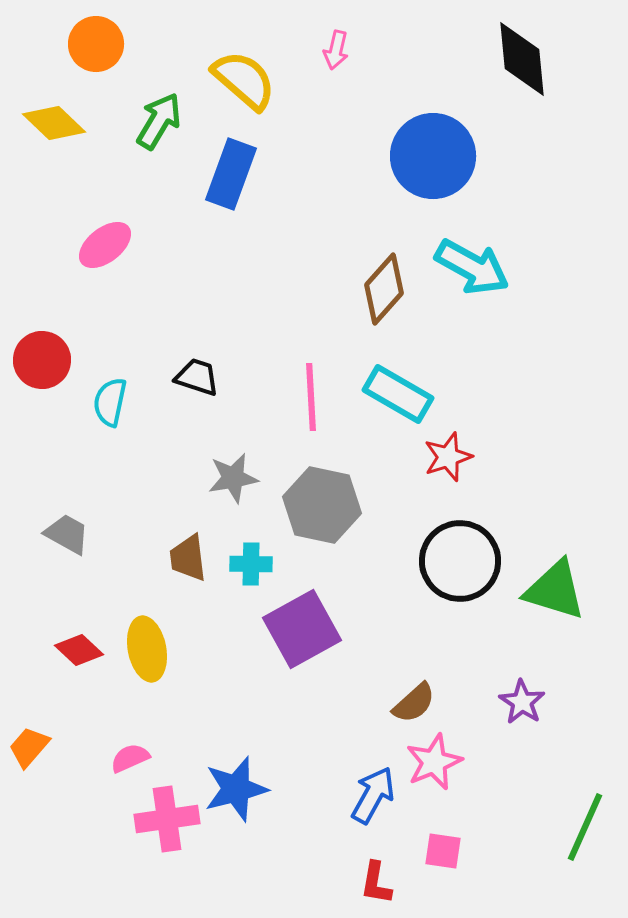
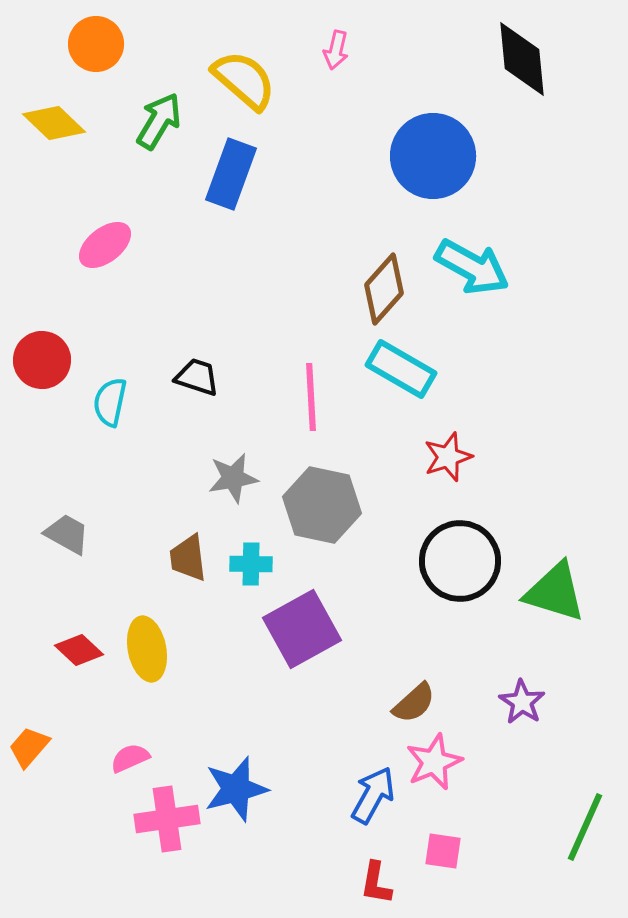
cyan rectangle: moved 3 px right, 25 px up
green triangle: moved 2 px down
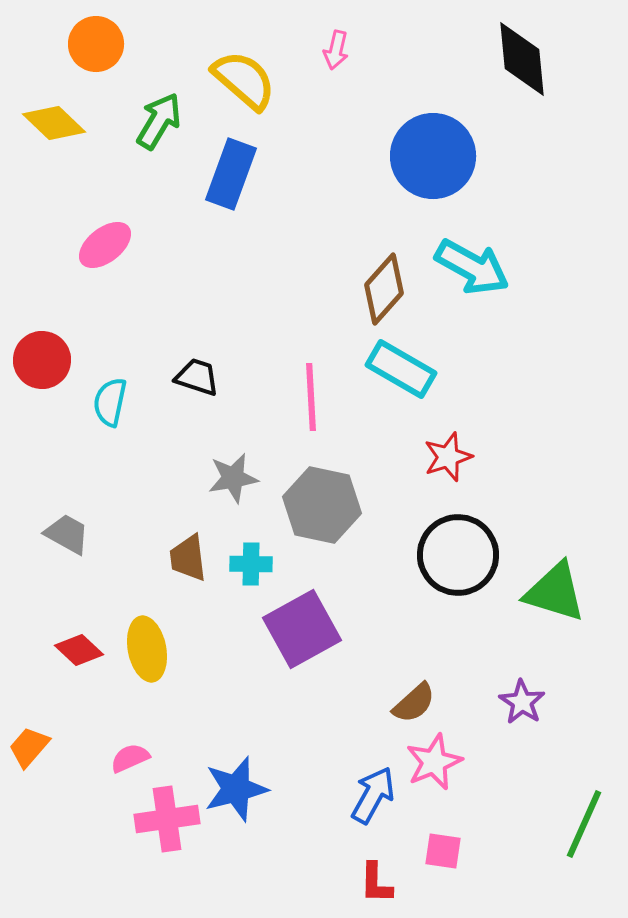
black circle: moved 2 px left, 6 px up
green line: moved 1 px left, 3 px up
red L-shape: rotated 9 degrees counterclockwise
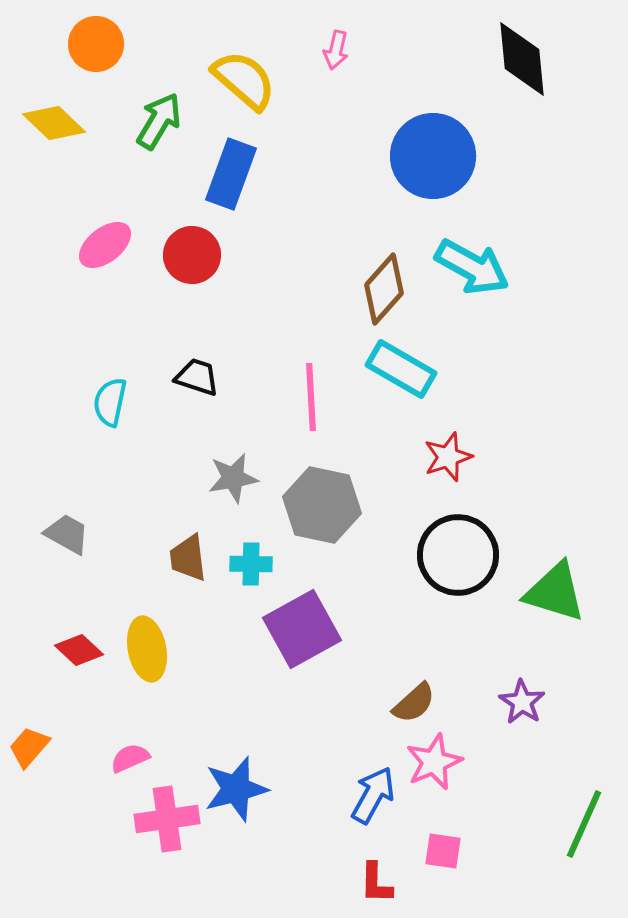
red circle: moved 150 px right, 105 px up
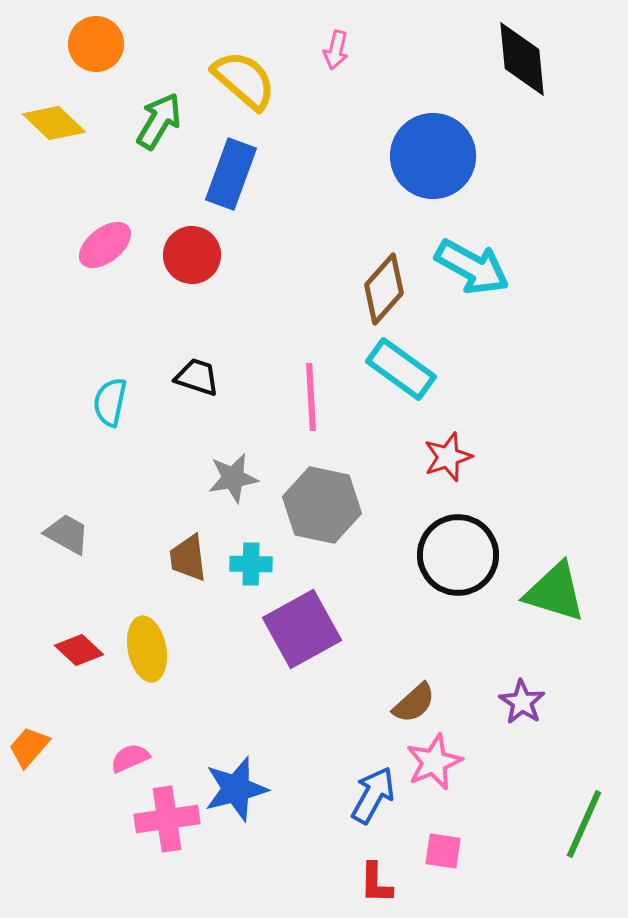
cyan rectangle: rotated 6 degrees clockwise
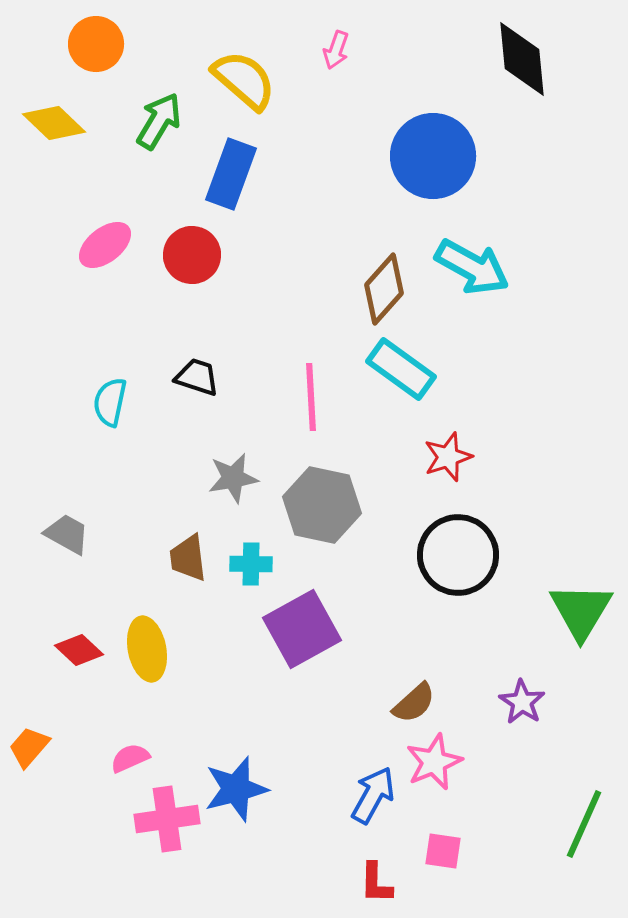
pink arrow: rotated 6 degrees clockwise
green triangle: moved 26 px right, 19 px down; rotated 44 degrees clockwise
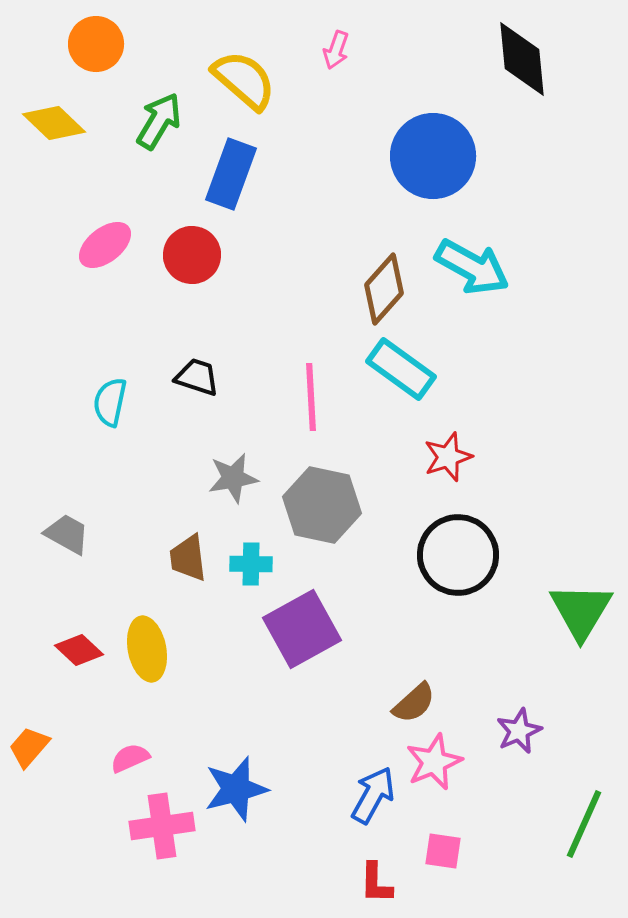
purple star: moved 3 px left, 29 px down; rotated 15 degrees clockwise
pink cross: moved 5 px left, 7 px down
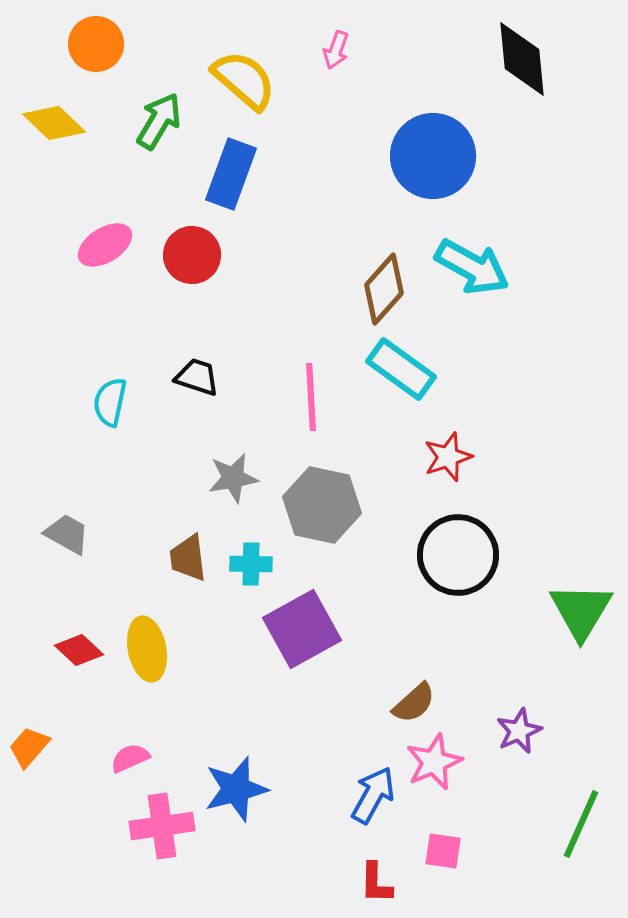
pink ellipse: rotated 6 degrees clockwise
green line: moved 3 px left
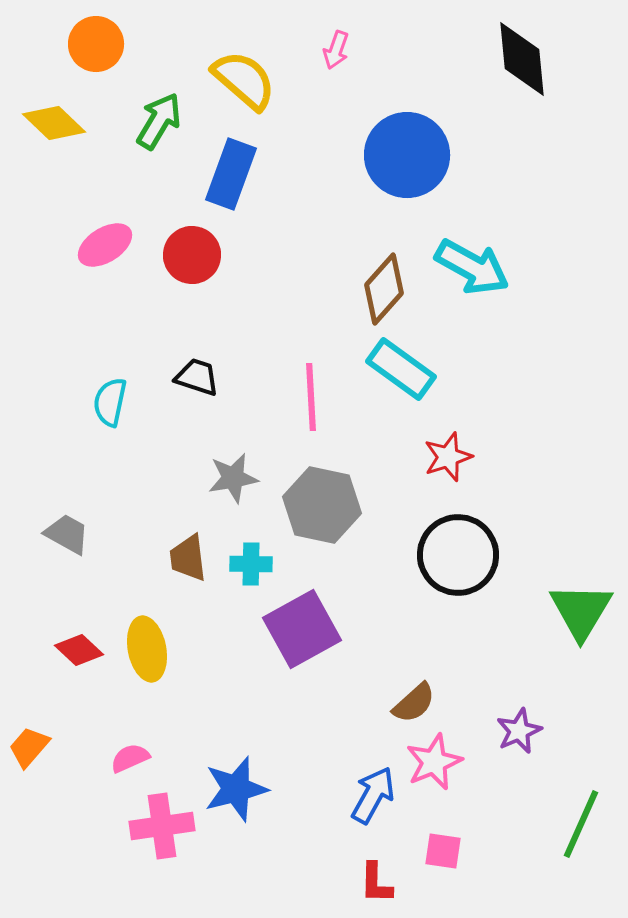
blue circle: moved 26 px left, 1 px up
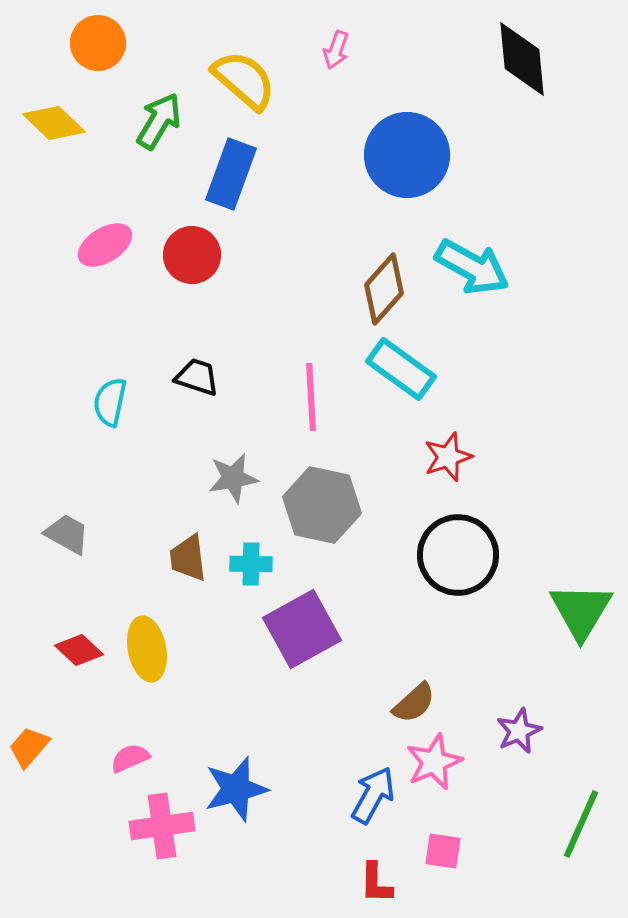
orange circle: moved 2 px right, 1 px up
